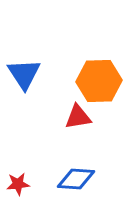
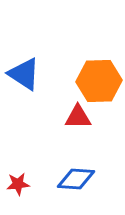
blue triangle: rotated 24 degrees counterclockwise
red triangle: rotated 8 degrees clockwise
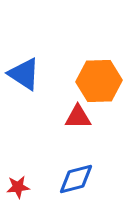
blue diamond: rotated 18 degrees counterclockwise
red star: moved 3 px down
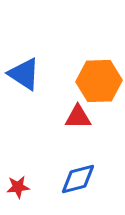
blue diamond: moved 2 px right
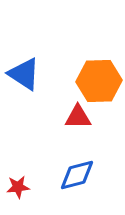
blue diamond: moved 1 px left, 4 px up
